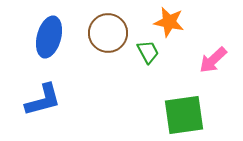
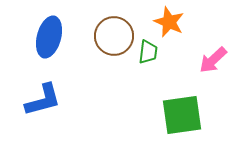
orange star: rotated 12 degrees clockwise
brown circle: moved 6 px right, 3 px down
green trapezoid: rotated 35 degrees clockwise
green square: moved 2 px left
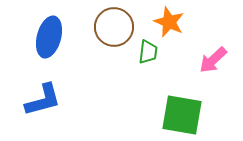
brown circle: moved 9 px up
green square: rotated 18 degrees clockwise
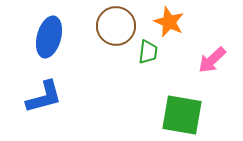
brown circle: moved 2 px right, 1 px up
pink arrow: moved 1 px left
blue L-shape: moved 1 px right, 3 px up
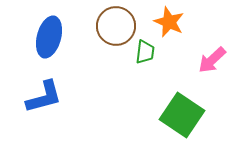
green trapezoid: moved 3 px left
green square: rotated 24 degrees clockwise
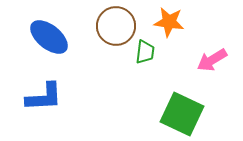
orange star: rotated 16 degrees counterclockwise
blue ellipse: rotated 66 degrees counterclockwise
pink arrow: rotated 12 degrees clockwise
blue L-shape: rotated 12 degrees clockwise
green square: moved 1 px up; rotated 9 degrees counterclockwise
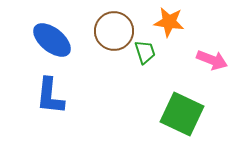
brown circle: moved 2 px left, 5 px down
blue ellipse: moved 3 px right, 3 px down
green trapezoid: rotated 25 degrees counterclockwise
pink arrow: rotated 128 degrees counterclockwise
blue L-shape: moved 6 px right, 1 px up; rotated 99 degrees clockwise
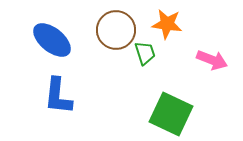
orange star: moved 2 px left, 2 px down
brown circle: moved 2 px right, 1 px up
green trapezoid: moved 1 px down
blue L-shape: moved 8 px right
green square: moved 11 px left
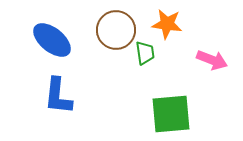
green trapezoid: rotated 10 degrees clockwise
green square: rotated 30 degrees counterclockwise
